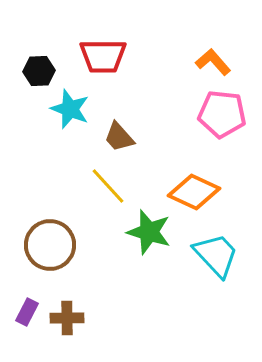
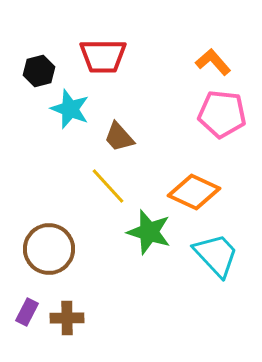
black hexagon: rotated 12 degrees counterclockwise
brown circle: moved 1 px left, 4 px down
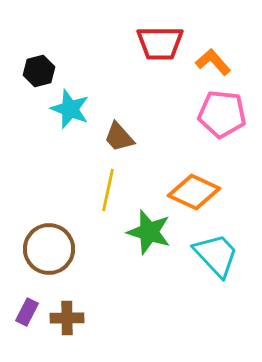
red trapezoid: moved 57 px right, 13 px up
yellow line: moved 4 px down; rotated 54 degrees clockwise
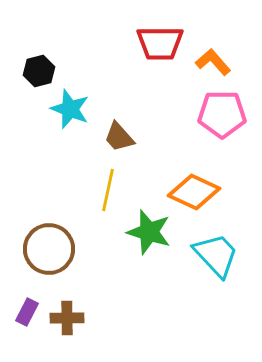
pink pentagon: rotated 6 degrees counterclockwise
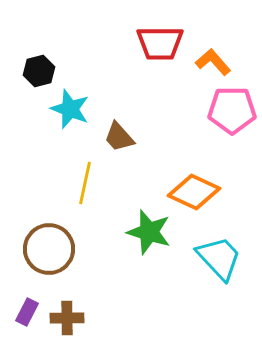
pink pentagon: moved 10 px right, 4 px up
yellow line: moved 23 px left, 7 px up
cyan trapezoid: moved 3 px right, 3 px down
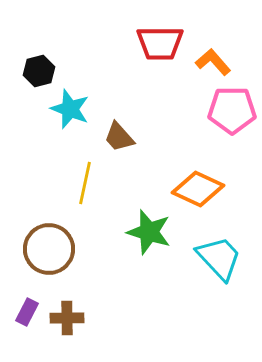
orange diamond: moved 4 px right, 3 px up
